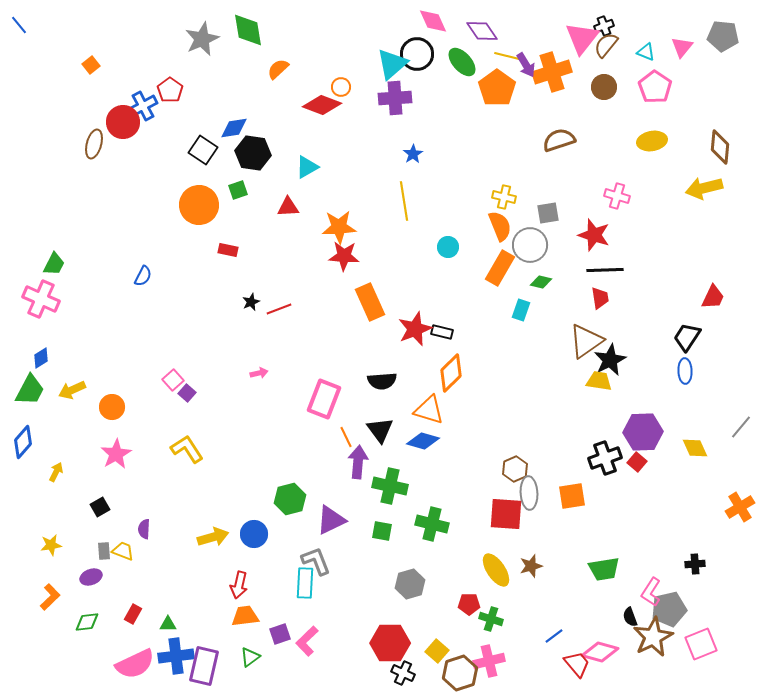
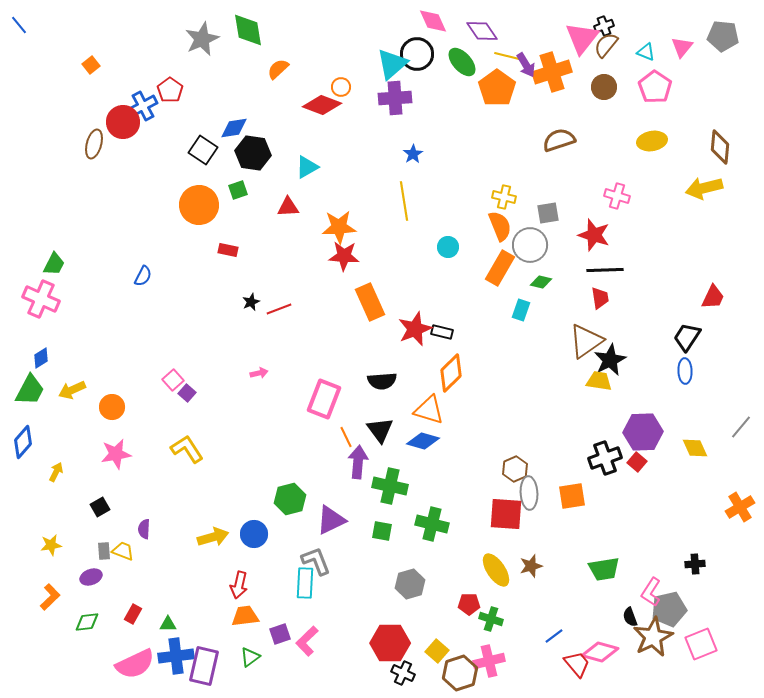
pink star at (116, 454): rotated 20 degrees clockwise
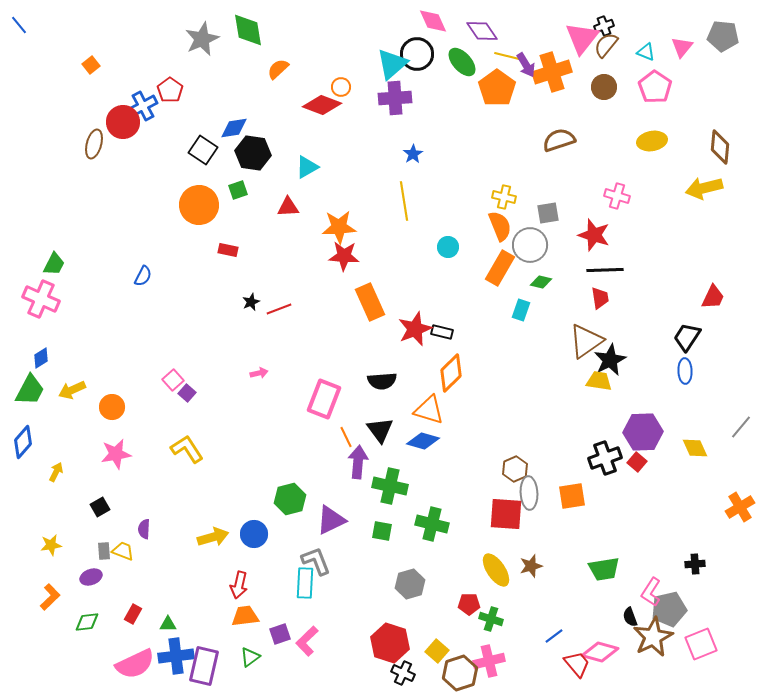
red hexagon at (390, 643): rotated 18 degrees clockwise
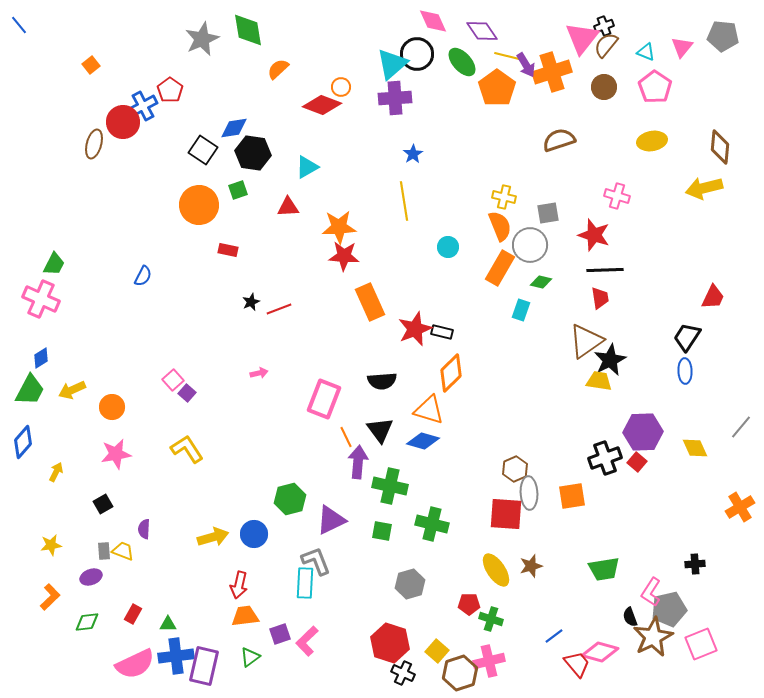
black square at (100, 507): moved 3 px right, 3 px up
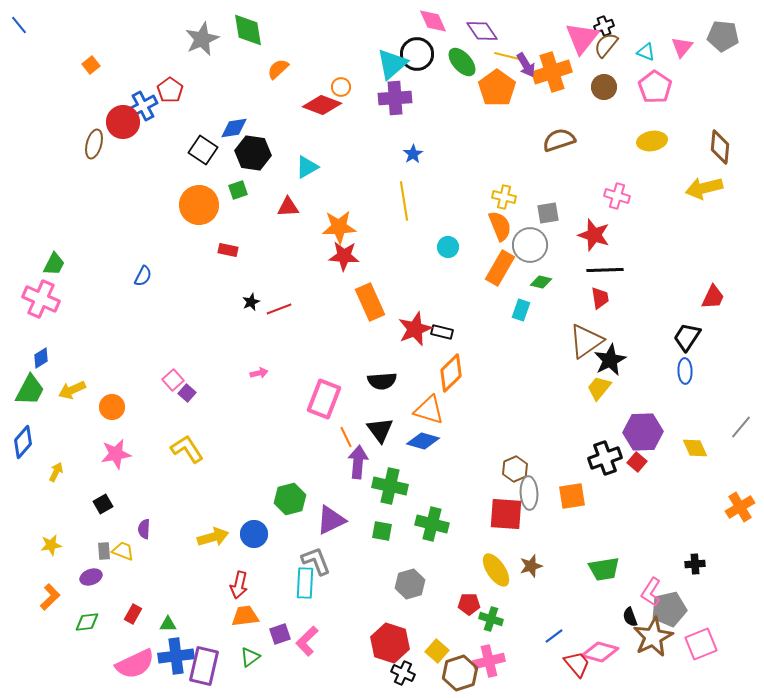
yellow trapezoid at (599, 381): moved 7 px down; rotated 60 degrees counterclockwise
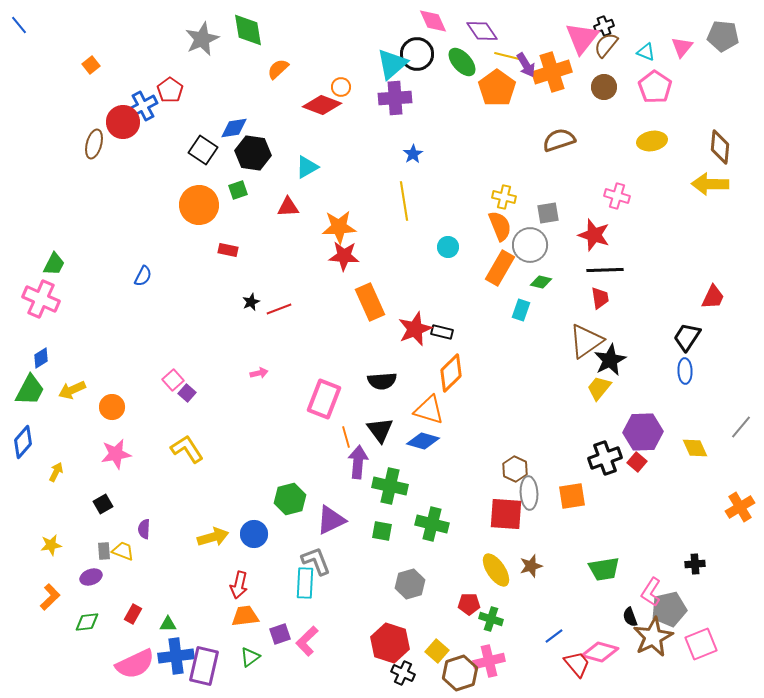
yellow arrow at (704, 188): moved 6 px right, 4 px up; rotated 15 degrees clockwise
orange line at (346, 437): rotated 10 degrees clockwise
brown hexagon at (515, 469): rotated 10 degrees counterclockwise
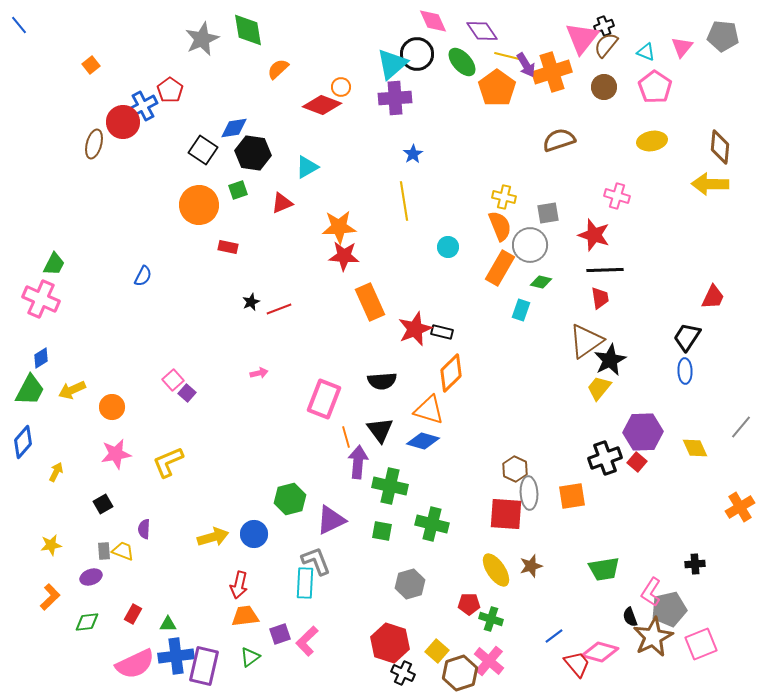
red triangle at (288, 207): moved 6 px left, 4 px up; rotated 20 degrees counterclockwise
red rectangle at (228, 250): moved 3 px up
yellow L-shape at (187, 449): moved 19 px left, 13 px down; rotated 80 degrees counterclockwise
pink cross at (489, 661): rotated 36 degrees counterclockwise
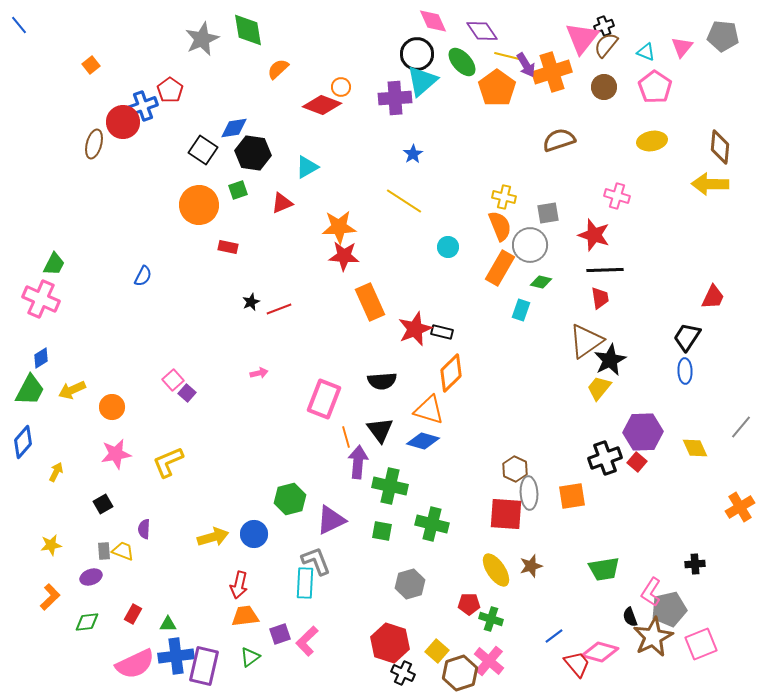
cyan triangle at (392, 64): moved 30 px right, 17 px down
blue cross at (143, 106): rotated 8 degrees clockwise
yellow line at (404, 201): rotated 48 degrees counterclockwise
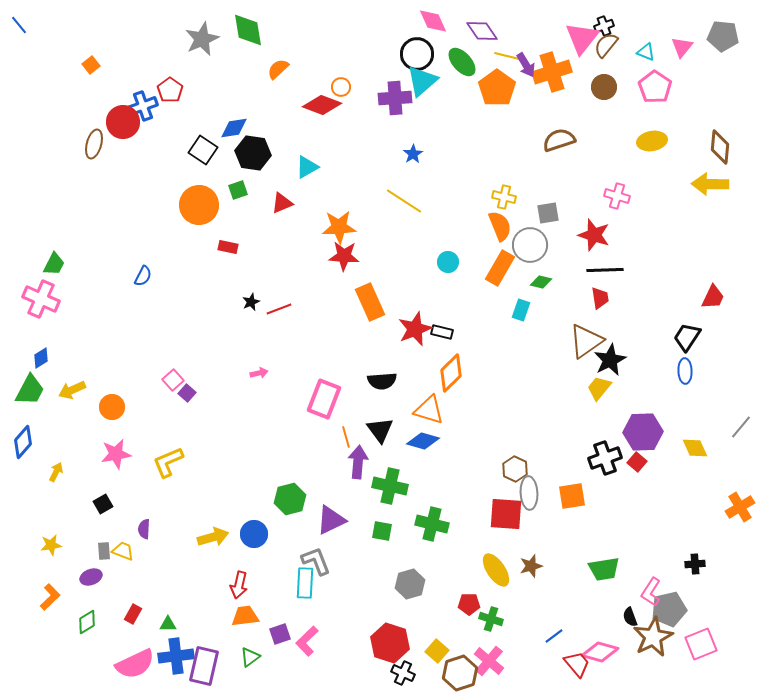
cyan circle at (448, 247): moved 15 px down
green diamond at (87, 622): rotated 25 degrees counterclockwise
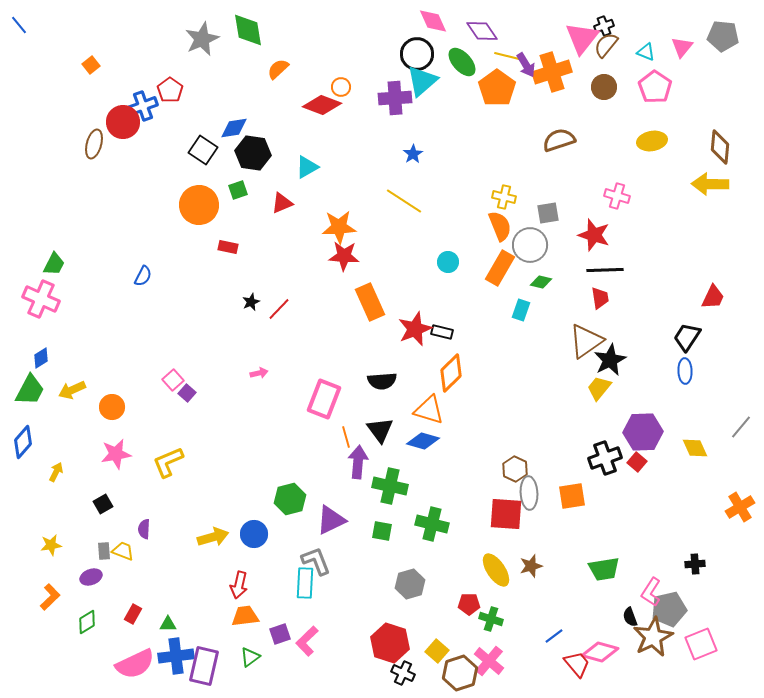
red line at (279, 309): rotated 25 degrees counterclockwise
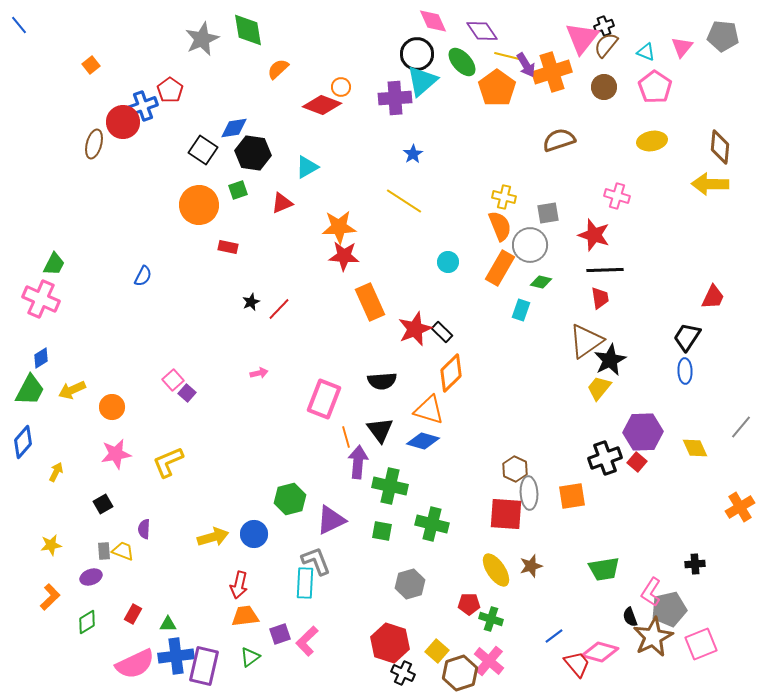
black rectangle at (442, 332): rotated 30 degrees clockwise
